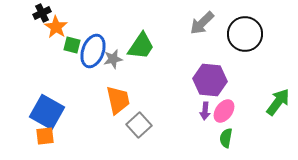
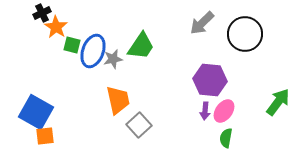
blue square: moved 11 px left
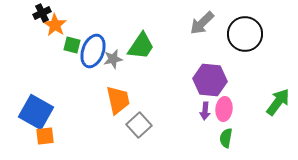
orange star: moved 1 px left, 2 px up
pink ellipse: moved 2 px up; rotated 30 degrees counterclockwise
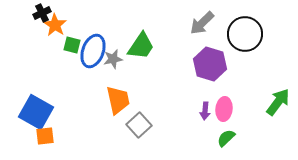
purple hexagon: moved 16 px up; rotated 12 degrees clockwise
green semicircle: rotated 36 degrees clockwise
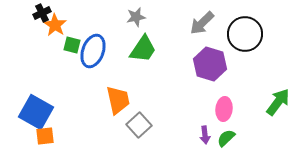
green trapezoid: moved 2 px right, 3 px down
gray star: moved 23 px right, 42 px up
purple arrow: moved 24 px down; rotated 12 degrees counterclockwise
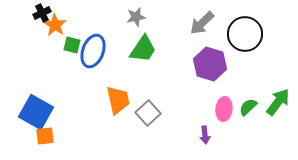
gray square: moved 9 px right, 12 px up
green semicircle: moved 22 px right, 31 px up
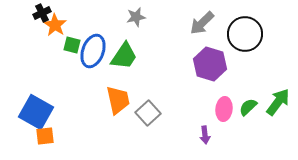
green trapezoid: moved 19 px left, 7 px down
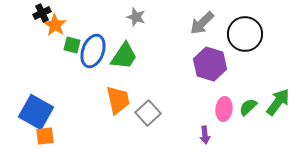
gray star: rotated 30 degrees clockwise
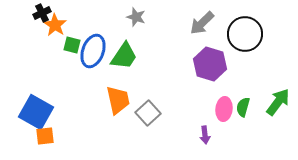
green semicircle: moved 5 px left; rotated 30 degrees counterclockwise
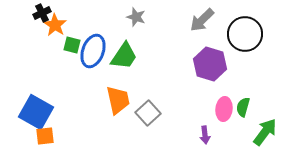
gray arrow: moved 3 px up
green arrow: moved 13 px left, 30 px down
